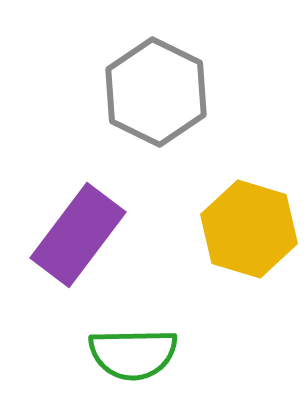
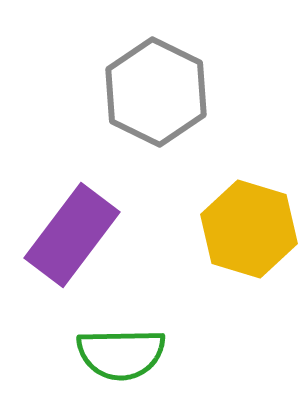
purple rectangle: moved 6 px left
green semicircle: moved 12 px left
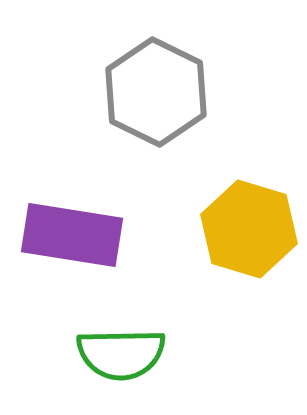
purple rectangle: rotated 62 degrees clockwise
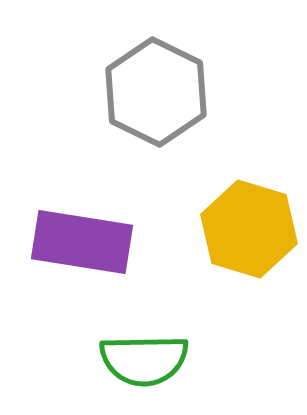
purple rectangle: moved 10 px right, 7 px down
green semicircle: moved 23 px right, 6 px down
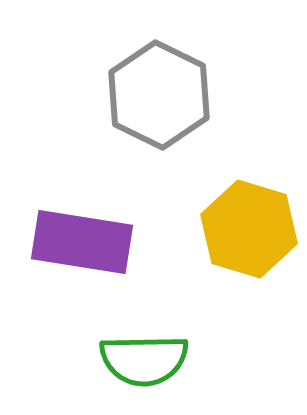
gray hexagon: moved 3 px right, 3 px down
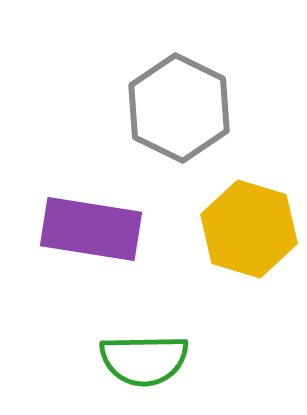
gray hexagon: moved 20 px right, 13 px down
purple rectangle: moved 9 px right, 13 px up
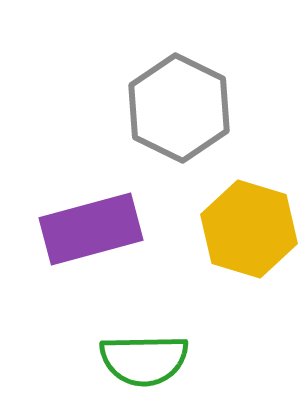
purple rectangle: rotated 24 degrees counterclockwise
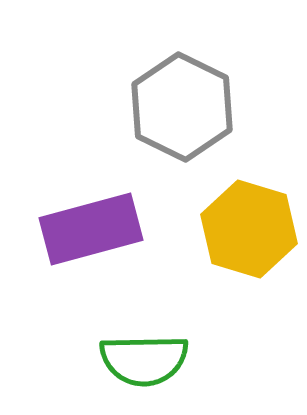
gray hexagon: moved 3 px right, 1 px up
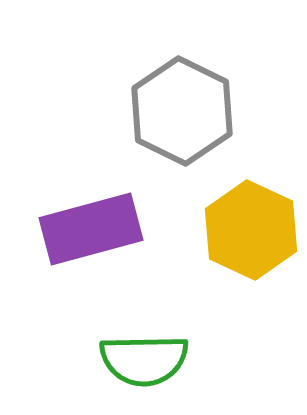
gray hexagon: moved 4 px down
yellow hexagon: moved 2 px right, 1 px down; rotated 8 degrees clockwise
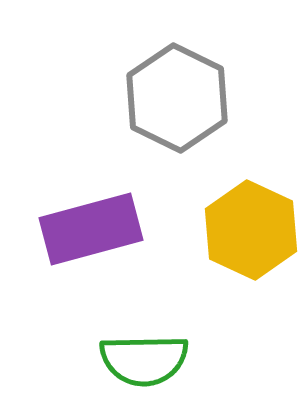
gray hexagon: moved 5 px left, 13 px up
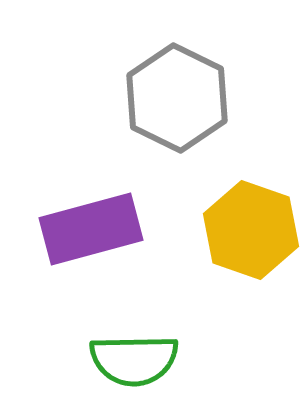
yellow hexagon: rotated 6 degrees counterclockwise
green semicircle: moved 10 px left
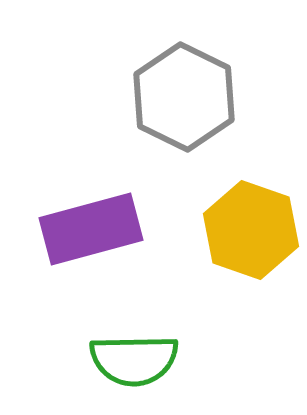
gray hexagon: moved 7 px right, 1 px up
